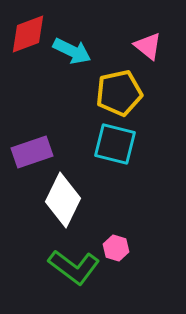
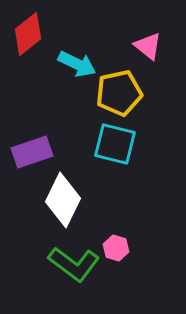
red diamond: rotated 18 degrees counterclockwise
cyan arrow: moved 5 px right, 13 px down
green L-shape: moved 3 px up
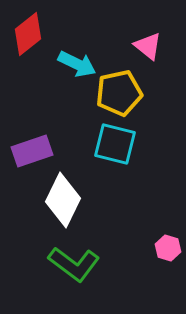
purple rectangle: moved 1 px up
pink hexagon: moved 52 px right
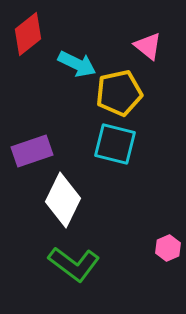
pink hexagon: rotated 20 degrees clockwise
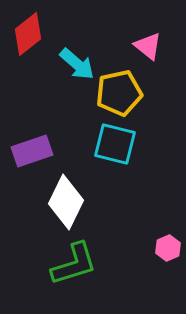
cyan arrow: rotated 15 degrees clockwise
white diamond: moved 3 px right, 2 px down
green L-shape: rotated 54 degrees counterclockwise
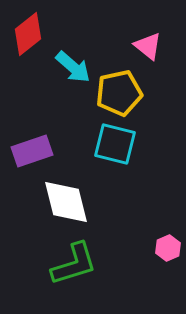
cyan arrow: moved 4 px left, 3 px down
white diamond: rotated 40 degrees counterclockwise
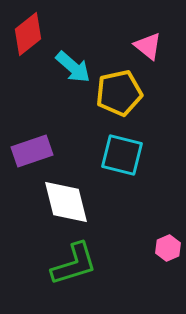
cyan square: moved 7 px right, 11 px down
